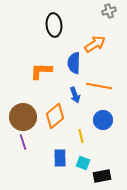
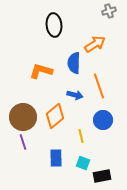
orange L-shape: rotated 15 degrees clockwise
orange line: rotated 60 degrees clockwise
blue arrow: rotated 56 degrees counterclockwise
blue rectangle: moved 4 px left
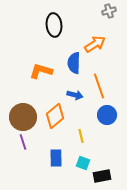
blue circle: moved 4 px right, 5 px up
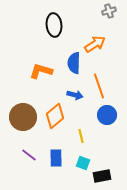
purple line: moved 6 px right, 13 px down; rotated 35 degrees counterclockwise
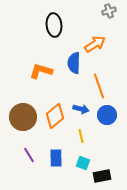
blue arrow: moved 6 px right, 14 px down
purple line: rotated 21 degrees clockwise
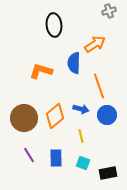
brown circle: moved 1 px right, 1 px down
black rectangle: moved 6 px right, 3 px up
